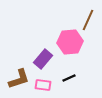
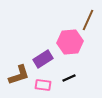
purple rectangle: rotated 18 degrees clockwise
brown L-shape: moved 4 px up
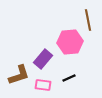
brown line: rotated 35 degrees counterclockwise
purple rectangle: rotated 18 degrees counterclockwise
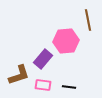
pink hexagon: moved 4 px left, 1 px up
black line: moved 9 px down; rotated 32 degrees clockwise
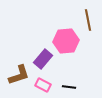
pink rectangle: rotated 21 degrees clockwise
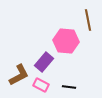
pink hexagon: rotated 10 degrees clockwise
purple rectangle: moved 1 px right, 3 px down
brown L-shape: rotated 10 degrees counterclockwise
pink rectangle: moved 2 px left
